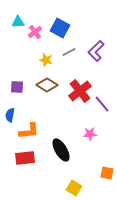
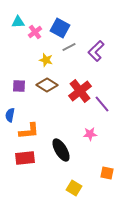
gray line: moved 5 px up
purple square: moved 2 px right, 1 px up
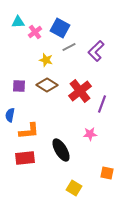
purple line: rotated 60 degrees clockwise
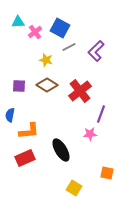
purple line: moved 1 px left, 10 px down
red rectangle: rotated 18 degrees counterclockwise
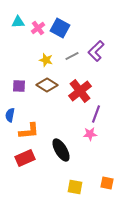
pink cross: moved 3 px right, 4 px up
gray line: moved 3 px right, 9 px down
purple line: moved 5 px left
orange square: moved 10 px down
yellow square: moved 1 px right, 1 px up; rotated 21 degrees counterclockwise
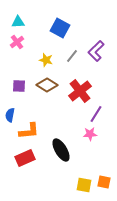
pink cross: moved 21 px left, 14 px down
gray line: rotated 24 degrees counterclockwise
purple line: rotated 12 degrees clockwise
orange square: moved 3 px left, 1 px up
yellow square: moved 9 px right, 2 px up
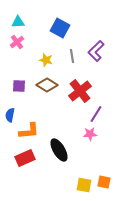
gray line: rotated 48 degrees counterclockwise
black ellipse: moved 2 px left
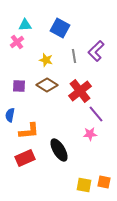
cyan triangle: moved 7 px right, 3 px down
gray line: moved 2 px right
purple line: rotated 72 degrees counterclockwise
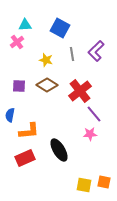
gray line: moved 2 px left, 2 px up
purple line: moved 2 px left
